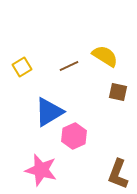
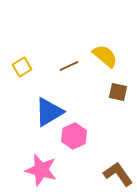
yellow semicircle: rotated 8 degrees clockwise
brown L-shape: rotated 124 degrees clockwise
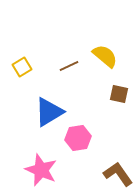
brown square: moved 1 px right, 2 px down
pink hexagon: moved 4 px right, 2 px down; rotated 15 degrees clockwise
pink star: rotated 8 degrees clockwise
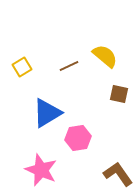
blue triangle: moved 2 px left, 1 px down
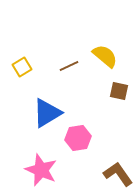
brown square: moved 3 px up
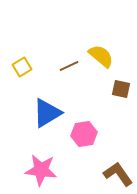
yellow semicircle: moved 4 px left
brown square: moved 2 px right, 2 px up
pink hexagon: moved 6 px right, 4 px up
pink star: rotated 16 degrees counterclockwise
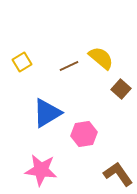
yellow semicircle: moved 2 px down
yellow square: moved 5 px up
brown square: rotated 30 degrees clockwise
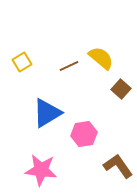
brown L-shape: moved 8 px up
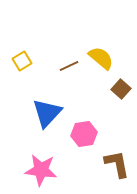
yellow square: moved 1 px up
blue triangle: rotated 16 degrees counterclockwise
brown L-shape: moved 1 px left, 2 px up; rotated 24 degrees clockwise
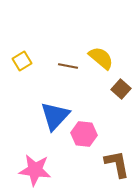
brown line: moved 1 px left; rotated 36 degrees clockwise
blue triangle: moved 8 px right, 3 px down
pink hexagon: rotated 15 degrees clockwise
pink star: moved 6 px left
